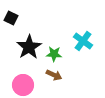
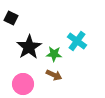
cyan cross: moved 6 px left
pink circle: moved 1 px up
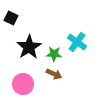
cyan cross: moved 1 px down
brown arrow: moved 1 px up
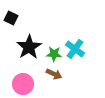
cyan cross: moved 2 px left, 7 px down
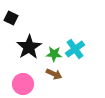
cyan cross: rotated 18 degrees clockwise
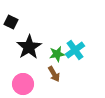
black square: moved 4 px down
cyan cross: moved 1 px down
green star: moved 3 px right; rotated 14 degrees counterclockwise
brown arrow: rotated 35 degrees clockwise
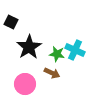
cyan cross: rotated 30 degrees counterclockwise
green star: rotated 21 degrees clockwise
brown arrow: moved 2 px left, 1 px up; rotated 35 degrees counterclockwise
pink circle: moved 2 px right
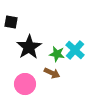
black square: rotated 16 degrees counterclockwise
cyan cross: rotated 18 degrees clockwise
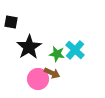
pink circle: moved 13 px right, 5 px up
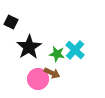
black square: rotated 16 degrees clockwise
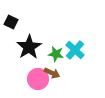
green star: moved 1 px left
